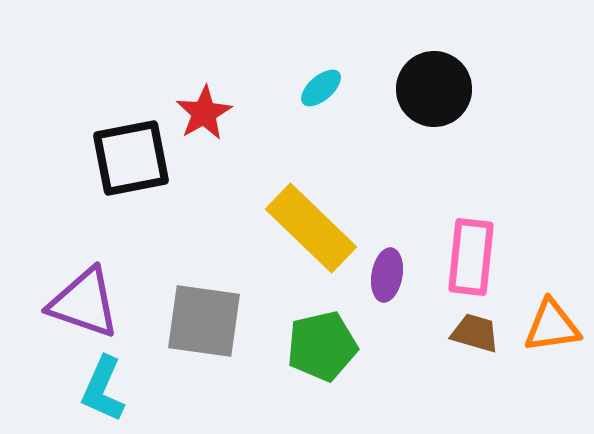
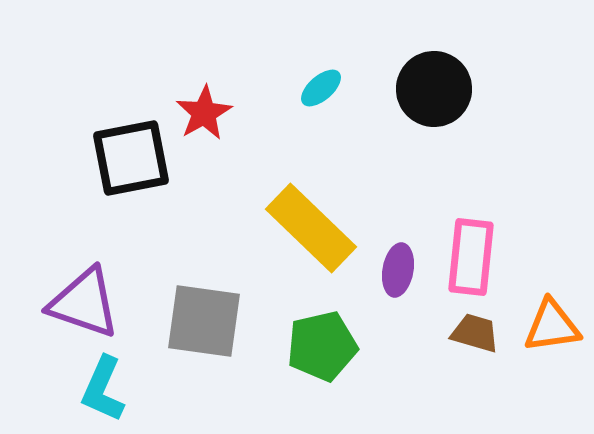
purple ellipse: moved 11 px right, 5 px up
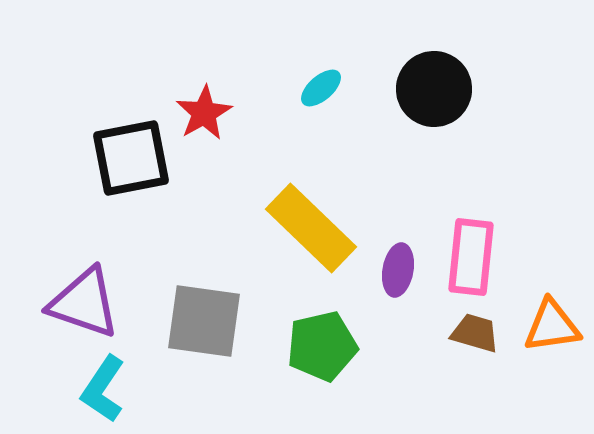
cyan L-shape: rotated 10 degrees clockwise
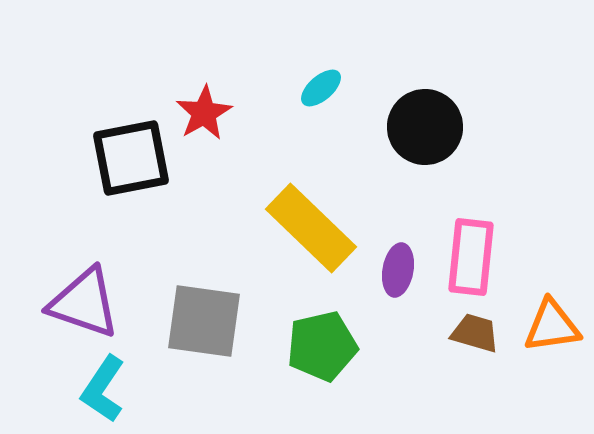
black circle: moved 9 px left, 38 px down
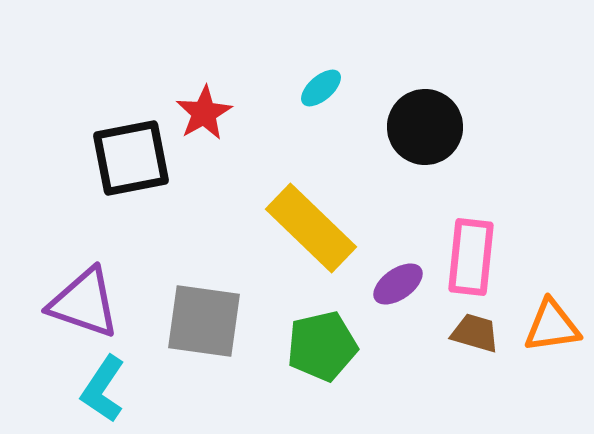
purple ellipse: moved 14 px down; rotated 45 degrees clockwise
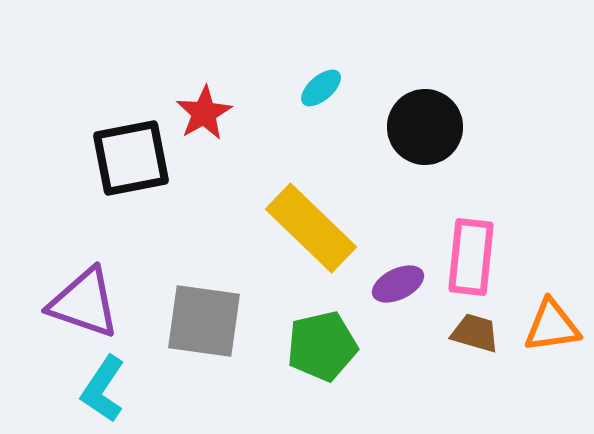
purple ellipse: rotated 9 degrees clockwise
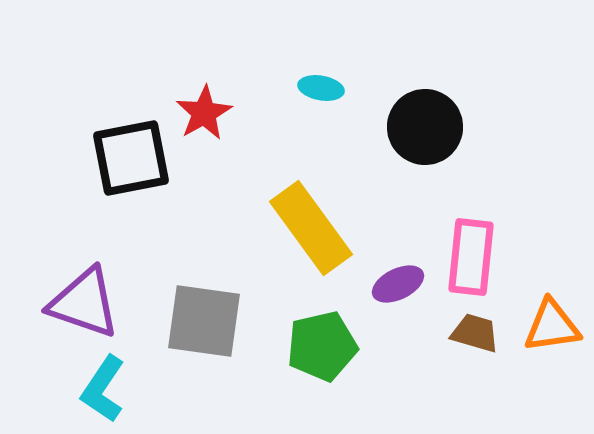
cyan ellipse: rotated 51 degrees clockwise
yellow rectangle: rotated 10 degrees clockwise
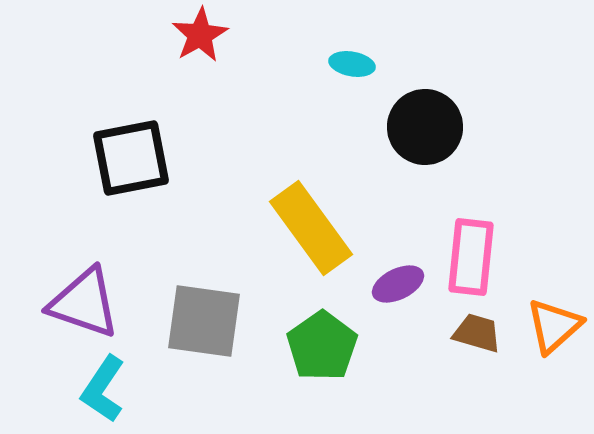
cyan ellipse: moved 31 px right, 24 px up
red star: moved 4 px left, 78 px up
orange triangle: moved 2 px right; rotated 34 degrees counterclockwise
brown trapezoid: moved 2 px right
green pentagon: rotated 22 degrees counterclockwise
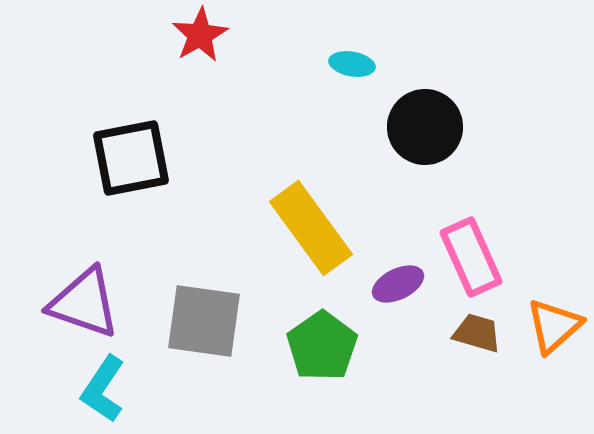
pink rectangle: rotated 30 degrees counterclockwise
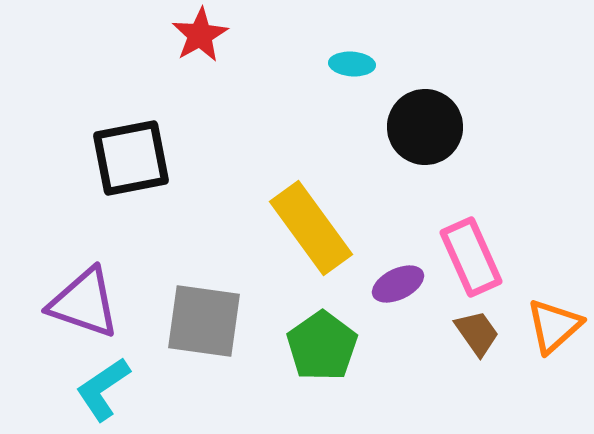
cyan ellipse: rotated 6 degrees counterclockwise
brown trapezoid: rotated 39 degrees clockwise
cyan L-shape: rotated 22 degrees clockwise
